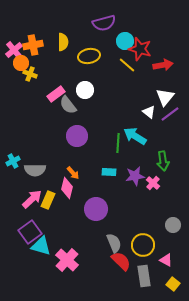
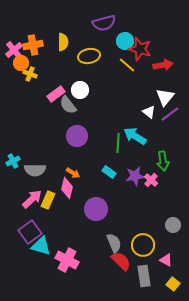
white circle at (85, 90): moved 5 px left
cyan rectangle at (109, 172): rotated 32 degrees clockwise
orange arrow at (73, 173): rotated 16 degrees counterclockwise
pink cross at (153, 183): moved 2 px left, 3 px up
pink cross at (67, 260): rotated 15 degrees counterclockwise
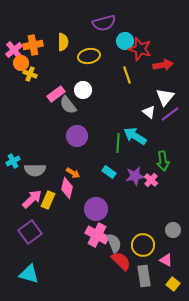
yellow line at (127, 65): moved 10 px down; rotated 30 degrees clockwise
white circle at (80, 90): moved 3 px right
gray circle at (173, 225): moved 5 px down
cyan triangle at (41, 246): moved 12 px left, 28 px down
pink cross at (67, 260): moved 30 px right, 25 px up
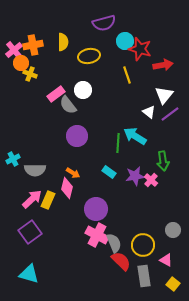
white triangle at (165, 97): moved 1 px left, 2 px up
cyan cross at (13, 161): moved 2 px up
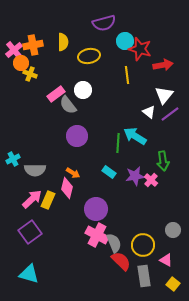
yellow line at (127, 75): rotated 12 degrees clockwise
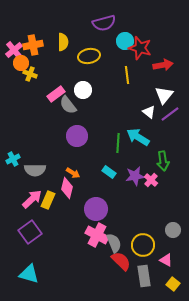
red star at (140, 49): moved 1 px up
cyan arrow at (135, 136): moved 3 px right, 1 px down
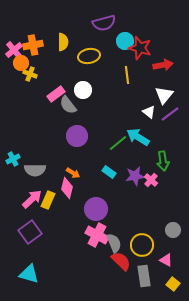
green line at (118, 143): rotated 48 degrees clockwise
yellow circle at (143, 245): moved 1 px left
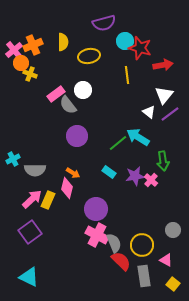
orange cross at (33, 45): rotated 12 degrees counterclockwise
cyan triangle at (29, 274): moved 3 px down; rotated 10 degrees clockwise
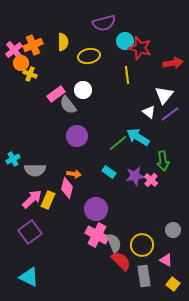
red arrow at (163, 65): moved 10 px right, 2 px up
orange arrow at (73, 173): moved 1 px right, 1 px down; rotated 24 degrees counterclockwise
